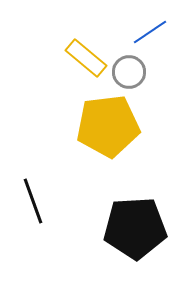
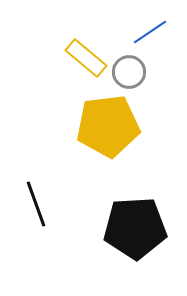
black line: moved 3 px right, 3 px down
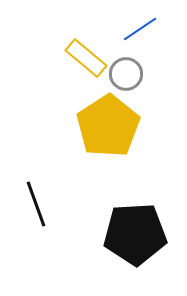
blue line: moved 10 px left, 3 px up
gray circle: moved 3 px left, 2 px down
yellow pentagon: rotated 26 degrees counterclockwise
black pentagon: moved 6 px down
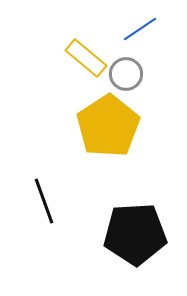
black line: moved 8 px right, 3 px up
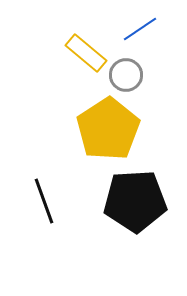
yellow rectangle: moved 5 px up
gray circle: moved 1 px down
yellow pentagon: moved 3 px down
black pentagon: moved 33 px up
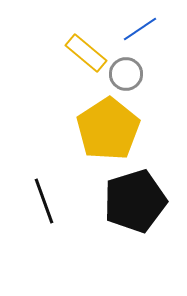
gray circle: moved 1 px up
black pentagon: rotated 14 degrees counterclockwise
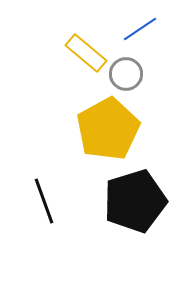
yellow pentagon: rotated 4 degrees clockwise
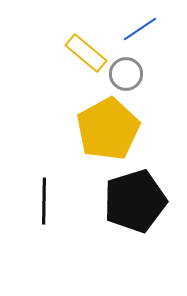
black line: rotated 21 degrees clockwise
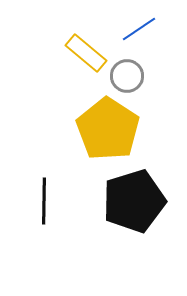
blue line: moved 1 px left
gray circle: moved 1 px right, 2 px down
yellow pentagon: rotated 10 degrees counterclockwise
black pentagon: moved 1 px left
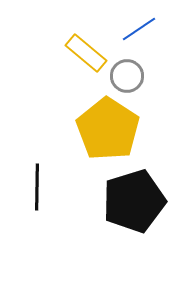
black line: moved 7 px left, 14 px up
